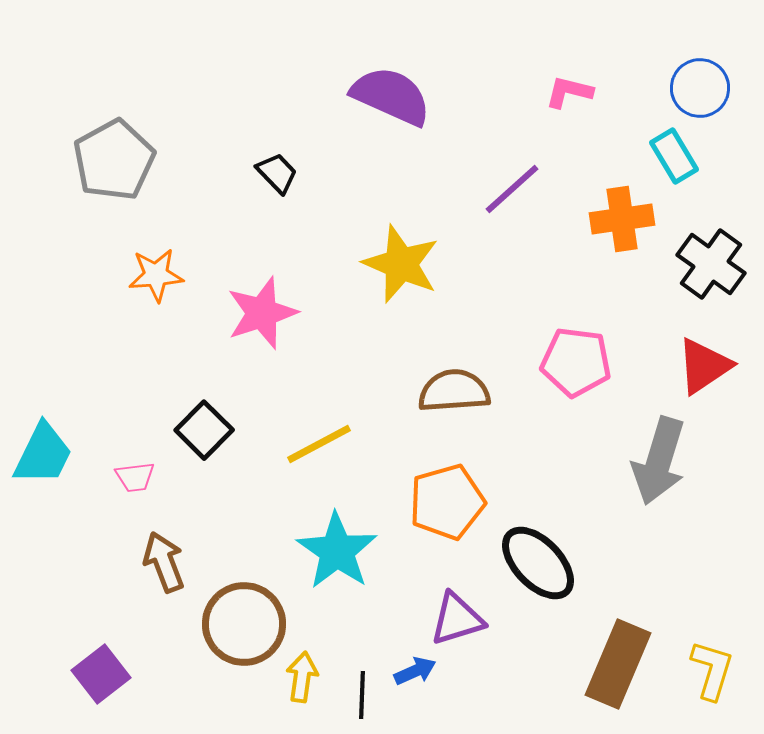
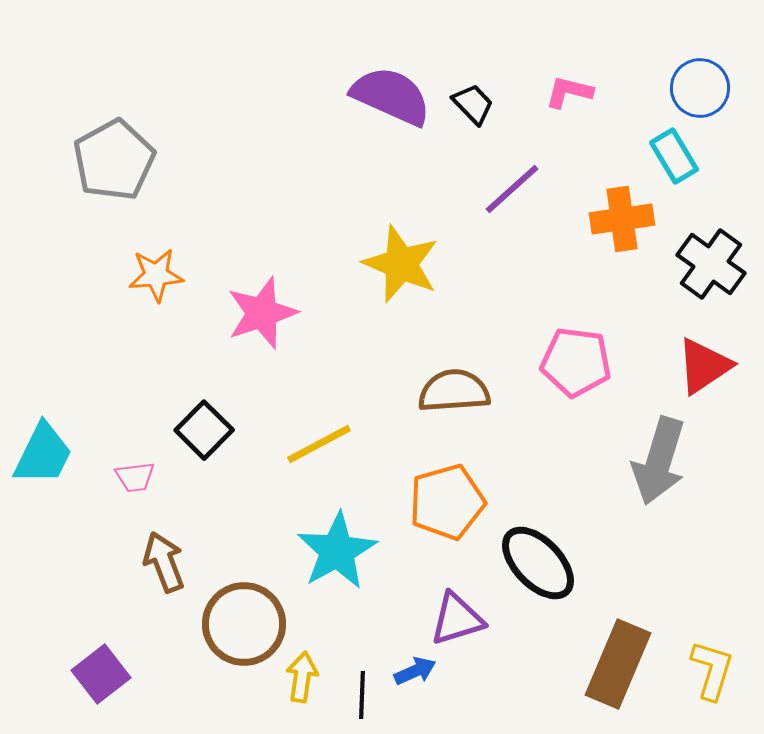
black trapezoid: moved 196 px right, 69 px up
cyan star: rotated 8 degrees clockwise
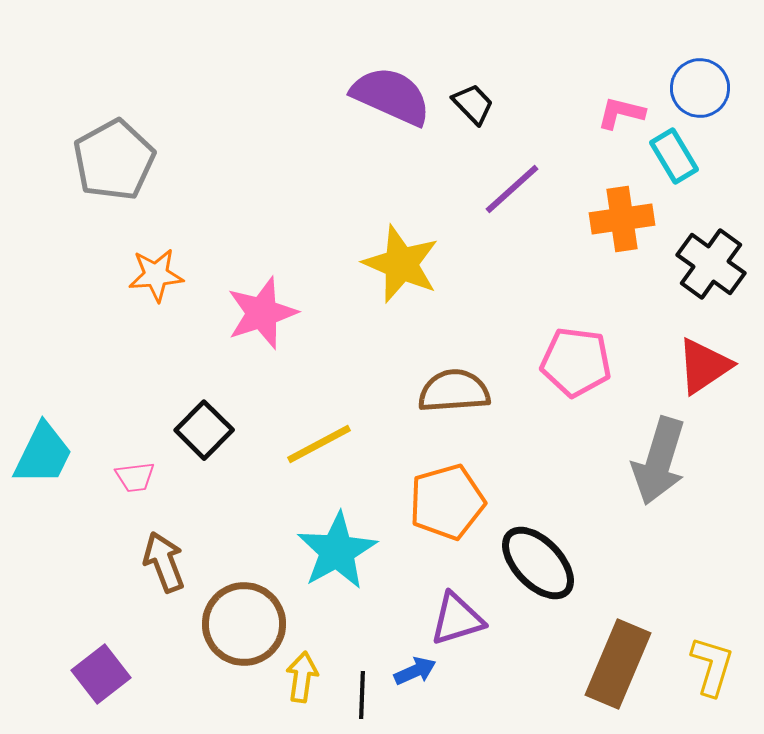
pink L-shape: moved 52 px right, 21 px down
yellow L-shape: moved 4 px up
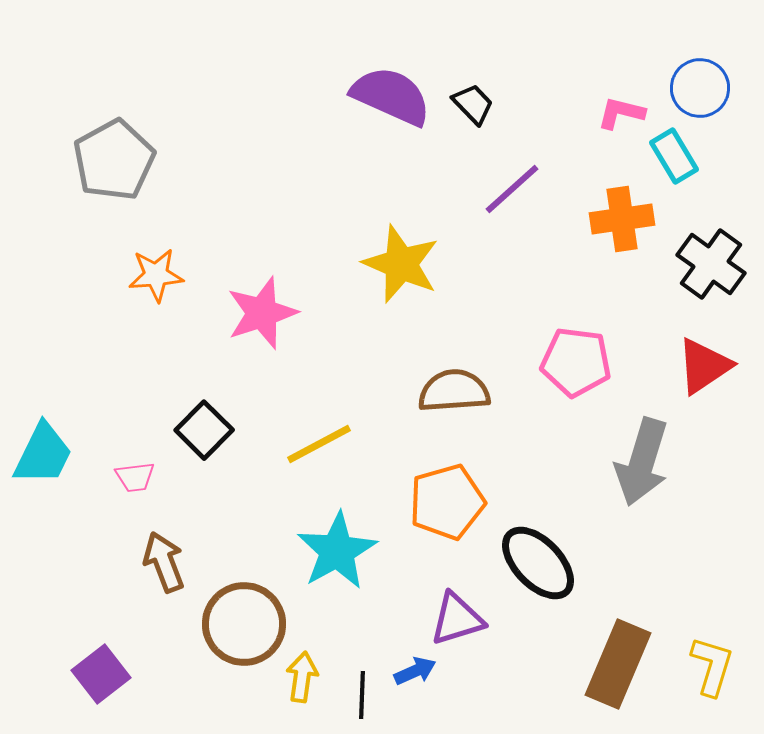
gray arrow: moved 17 px left, 1 px down
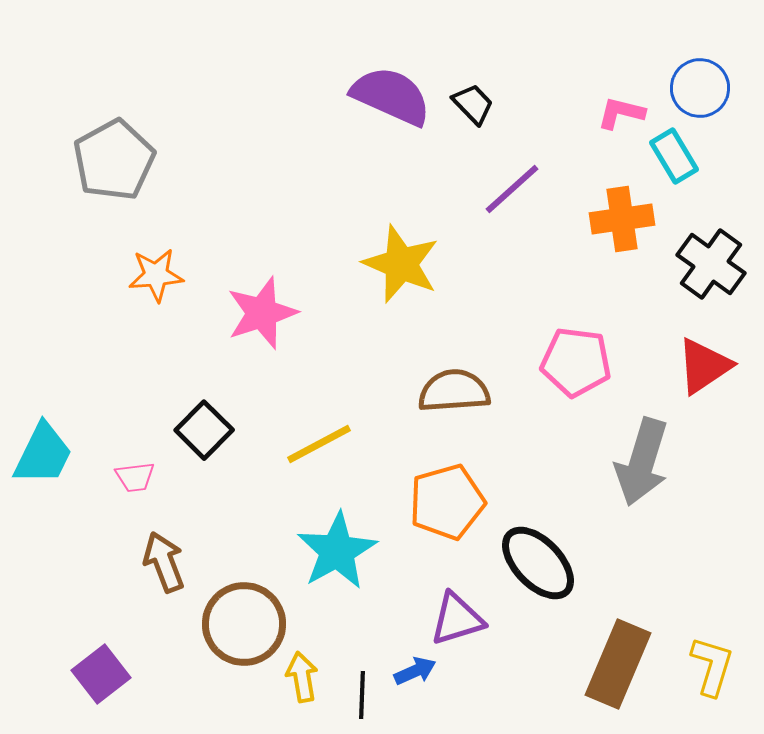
yellow arrow: rotated 18 degrees counterclockwise
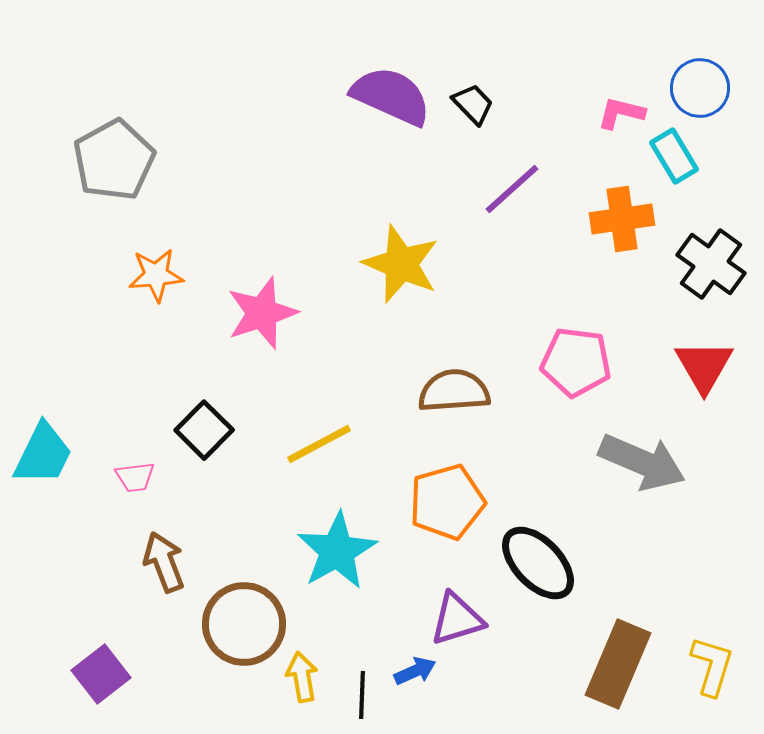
red triangle: rotated 26 degrees counterclockwise
gray arrow: rotated 84 degrees counterclockwise
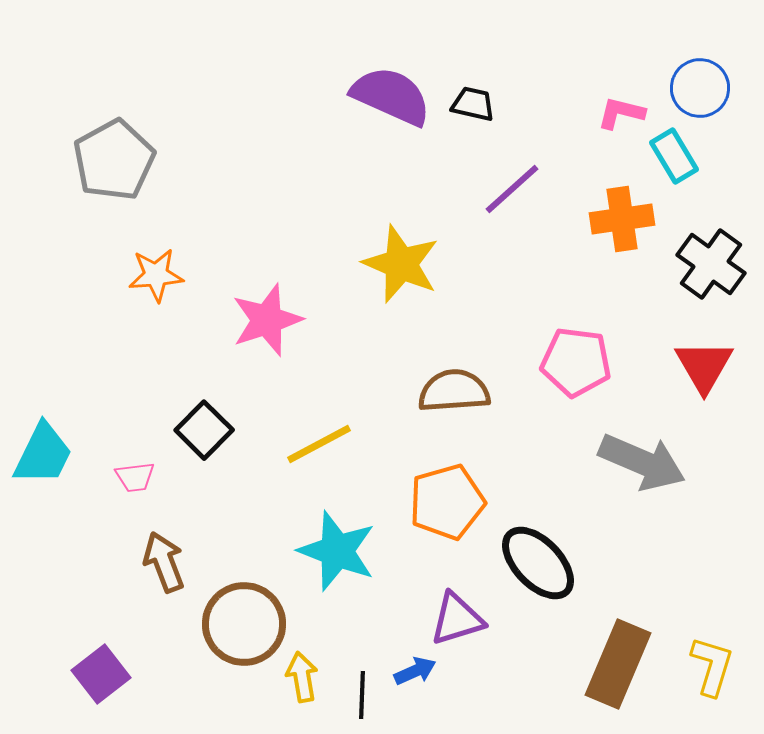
black trapezoid: rotated 33 degrees counterclockwise
pink star: moved 5 px right, 7 px down
cyan star: rotated 22 degrees counterclockwise
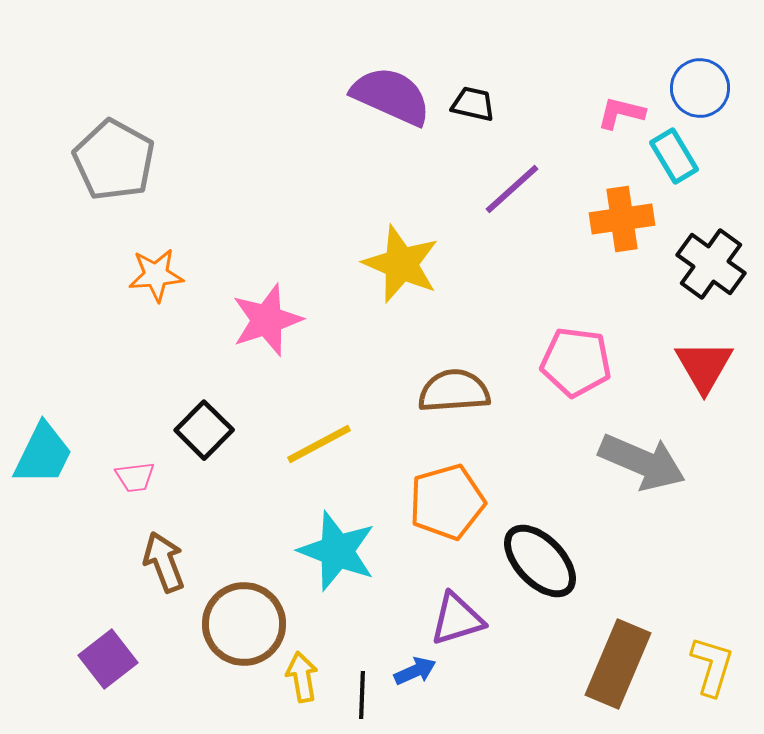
gray pentagon: rotated 14 degrees counterclockwise
black ellipse: moved 2 px right, 2 px up
purple square: moved 7 px right, 15 px up
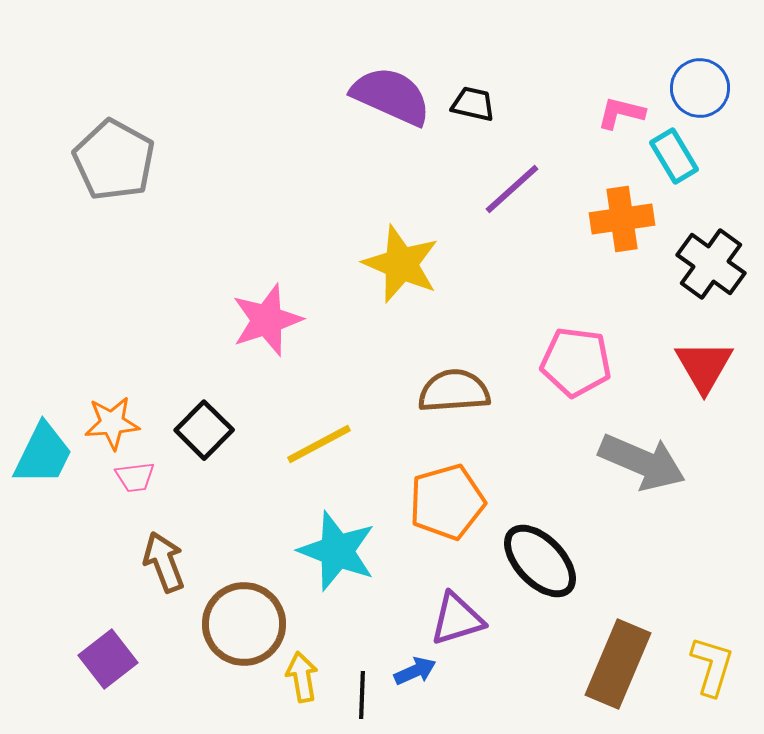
orange star: moved 44 px left, 148 px down
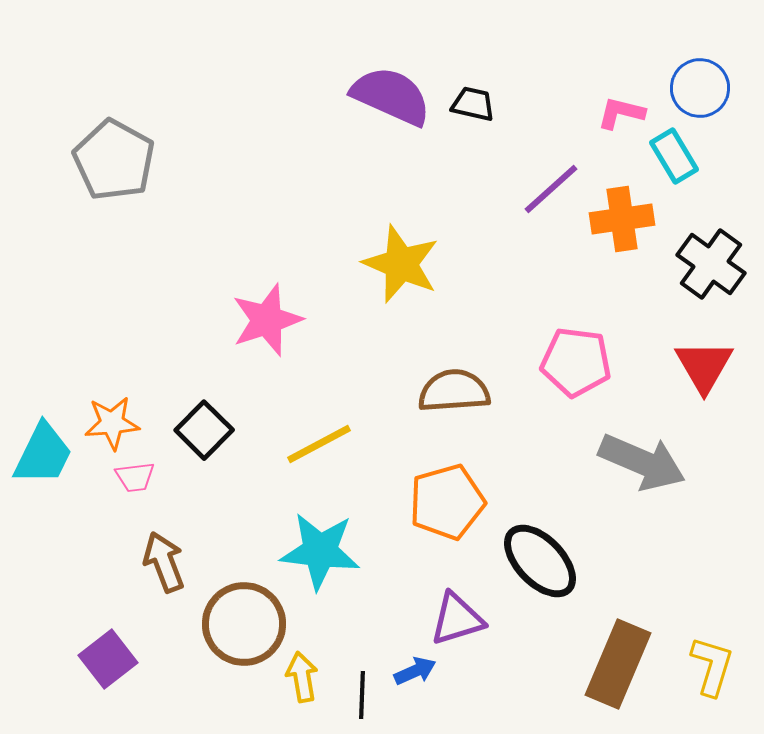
purple line: moved 39 px right
cyan star: moved 17 px left; rotated 14 degrees counterclockwise
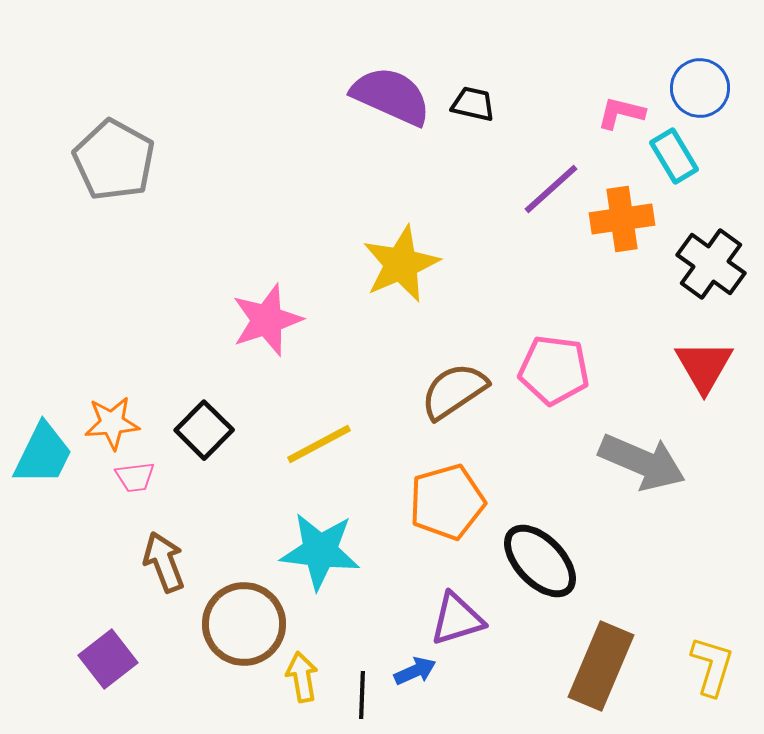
yellow star: rotated 26 degrees clockwise
pink pentagon: moved 22 px left, 8 px down
brown semicircle: rotated 30 degrees counterclockwise
brown rectangle: moved 17 px left, 2 px down
